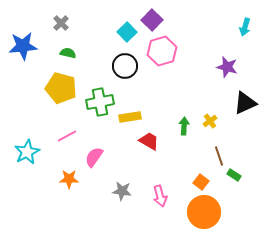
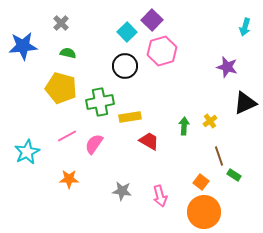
pink semicircle: moved 13 px up
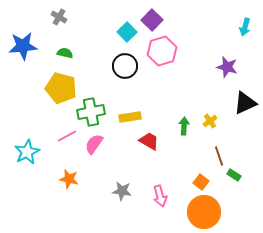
gray cross: moved 2 px left, 6 px up; rotated 14 degrees counterclockwise
green semicircle: moved 3 px left
green cross: moved 9 px left, 10 px down
orange star: rotated 12 degrees clockwise
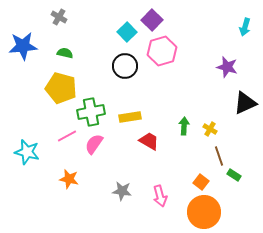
yellow cross: moved 8 px down; rotated 24 degrees counterclockwise
cyan star: rotated 30 degrees counterclockwise
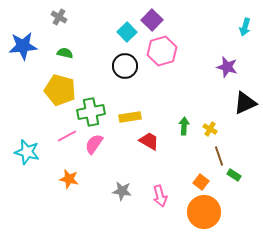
yellow pentagon: moved 1 px left, 2 px down
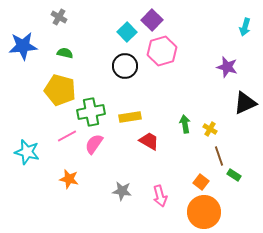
green arrow: moved 1 px right, 2 px up; rotated 12 degrees counterclockwise
